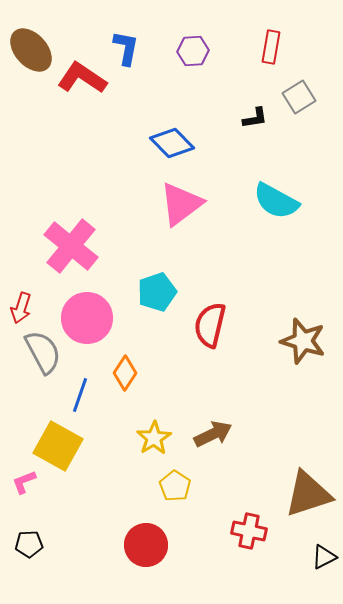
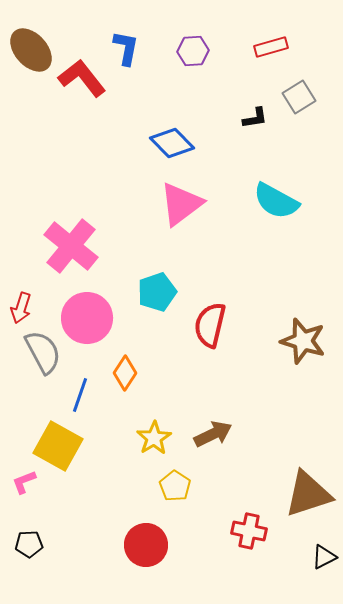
red rectangle: rotated 64 degrees clockwise
red L-shape: rotated 18 degrees clockwise
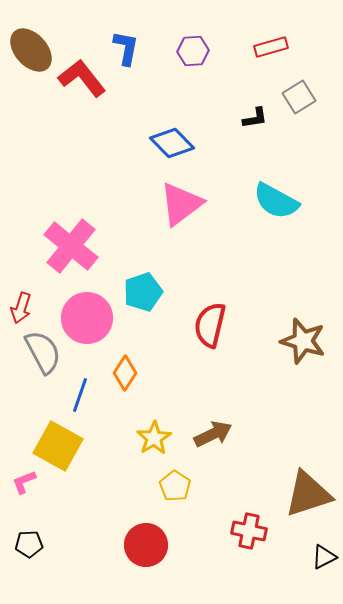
cyan pentagon: moved 14 px left
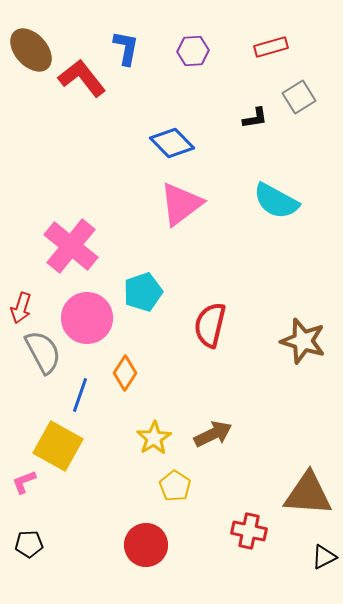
brown triangle: rotated 22 degrees clockwise
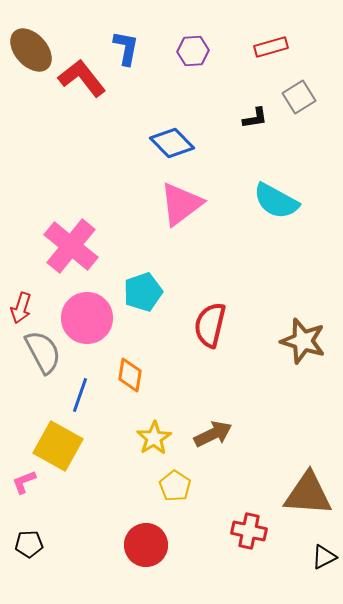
orange diamond: moved 5 px right, 2 px down; rotated 24 degrees counterclockwise
